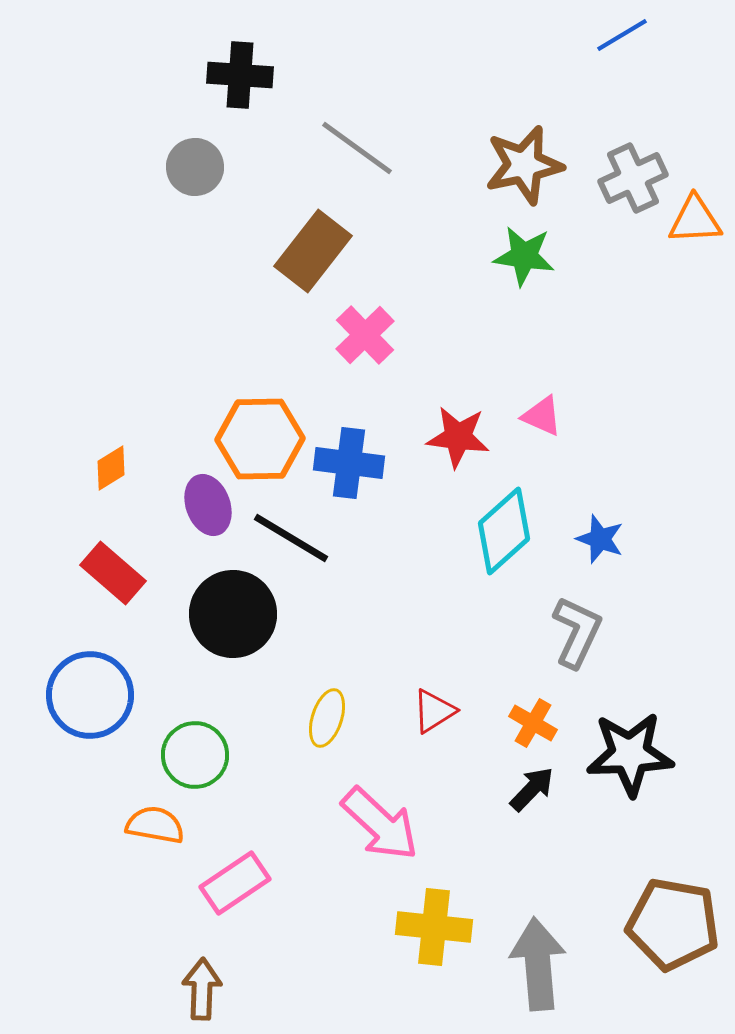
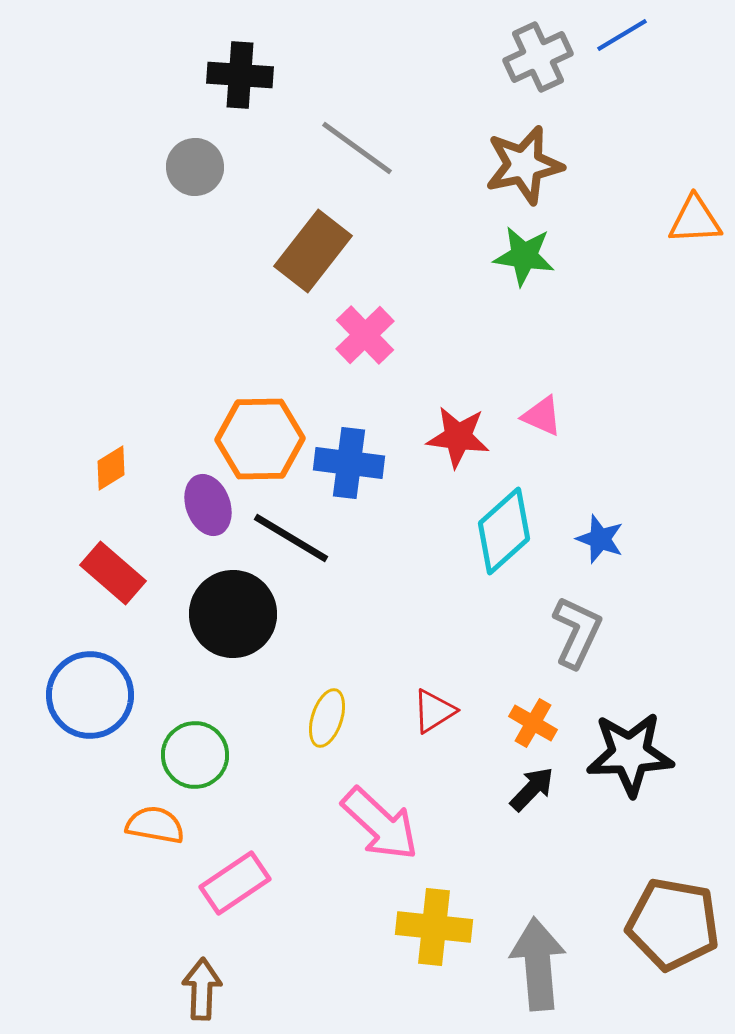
gray cross: moved 95 px left, 121 px up
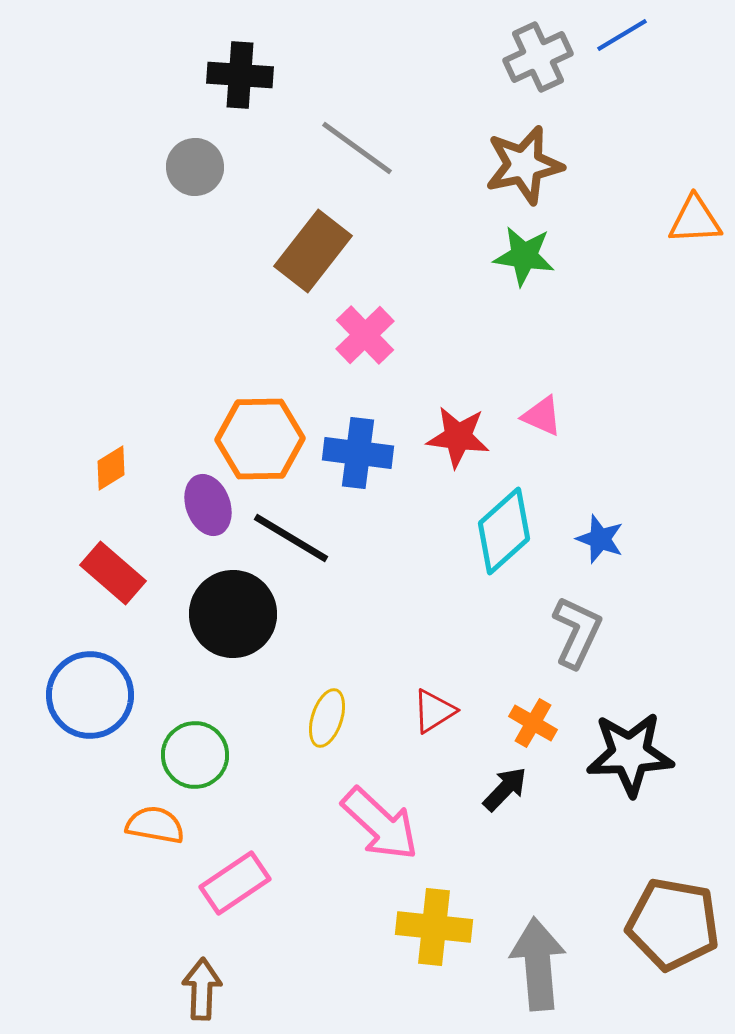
blue cross: moved 9 px right, 10 px up
black arrow: moved 27 px left
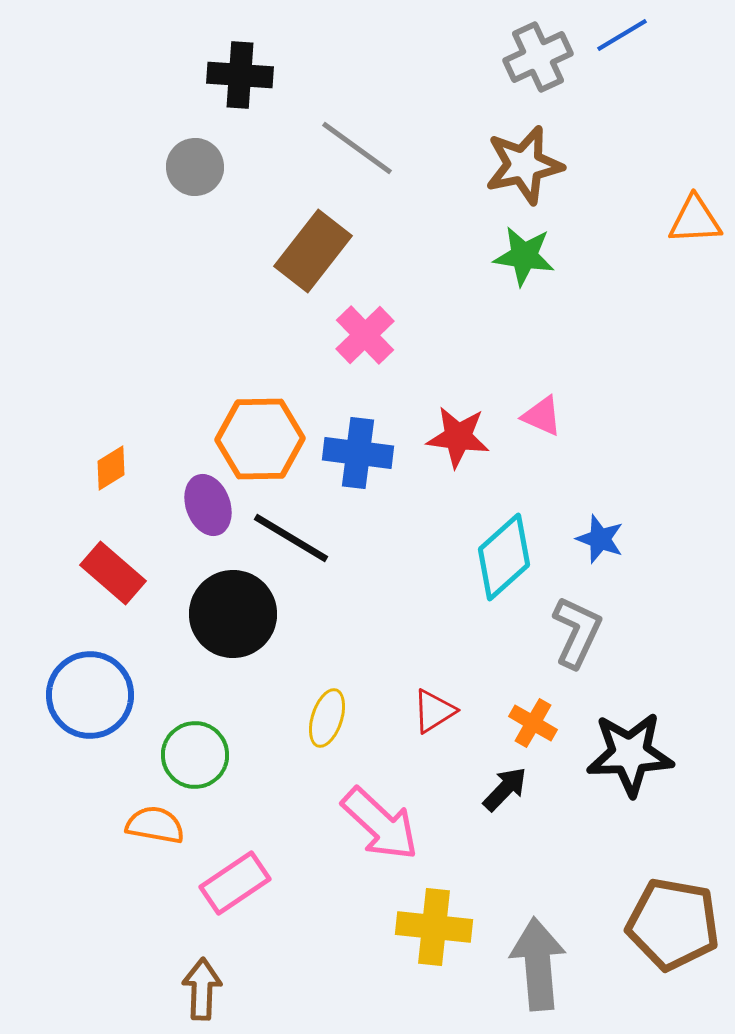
cyan diamond: moved 26 px down
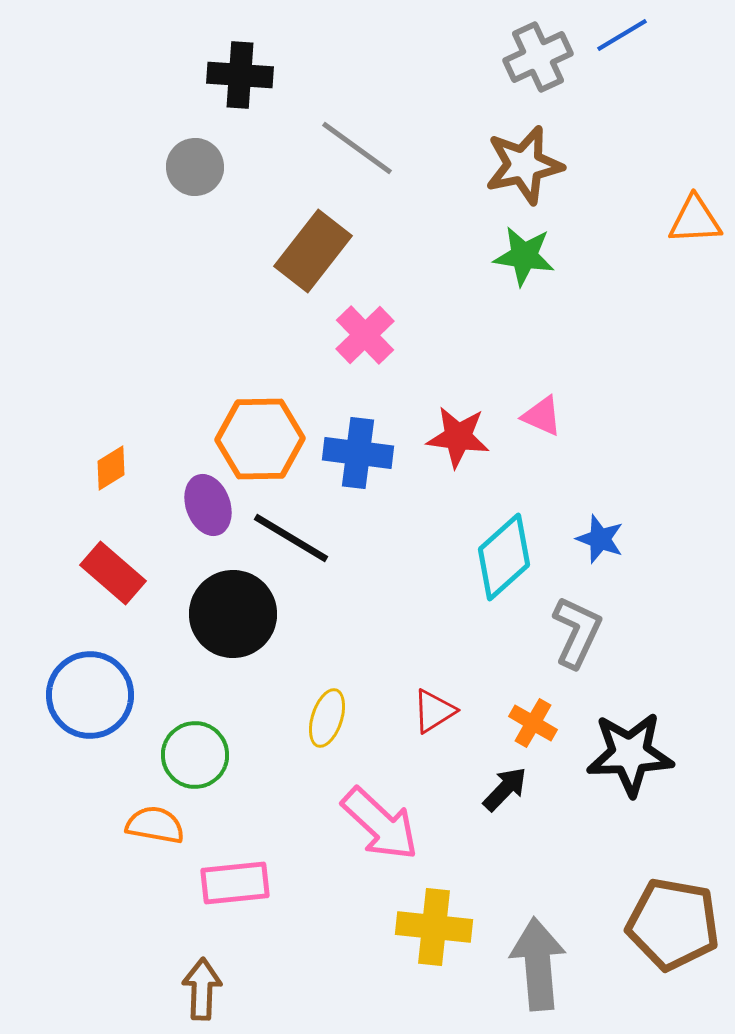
pink rectangle: rotated 28 degrees clockwise
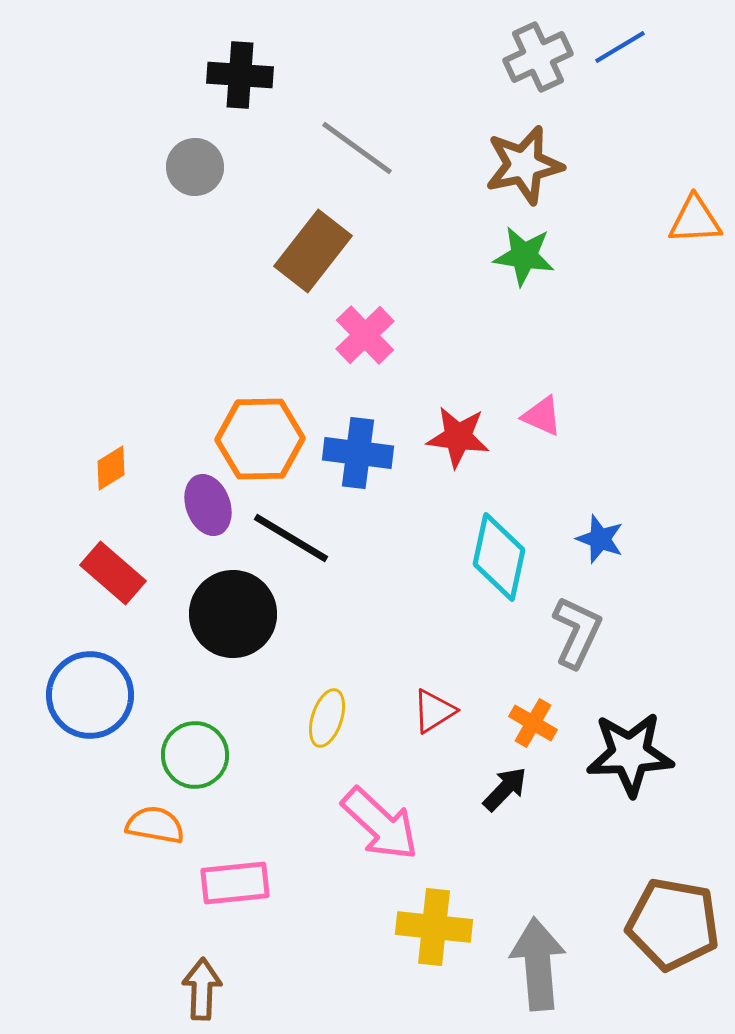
blue line: moved 2 px left, 12 px down
cyan diamond: moved 5 px left; rotated 36 degrees counterclockwise
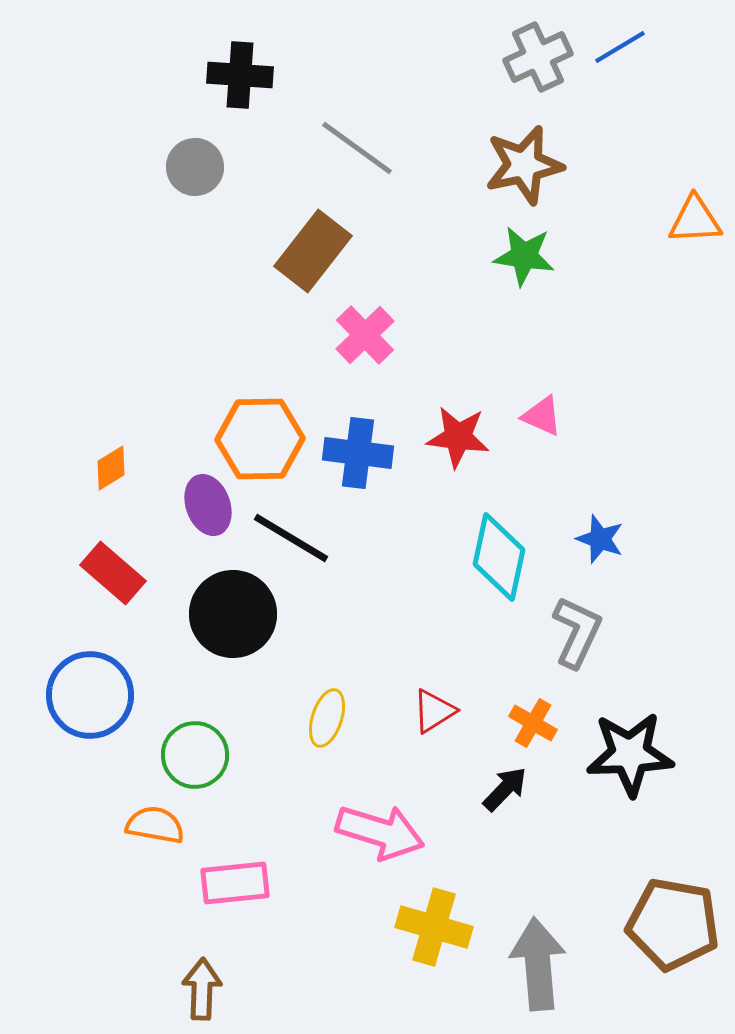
pink arrow: moved 8 px down; rotated 26 degrees counterclockwise
yellow cross: rotated 10 degrees clockwise
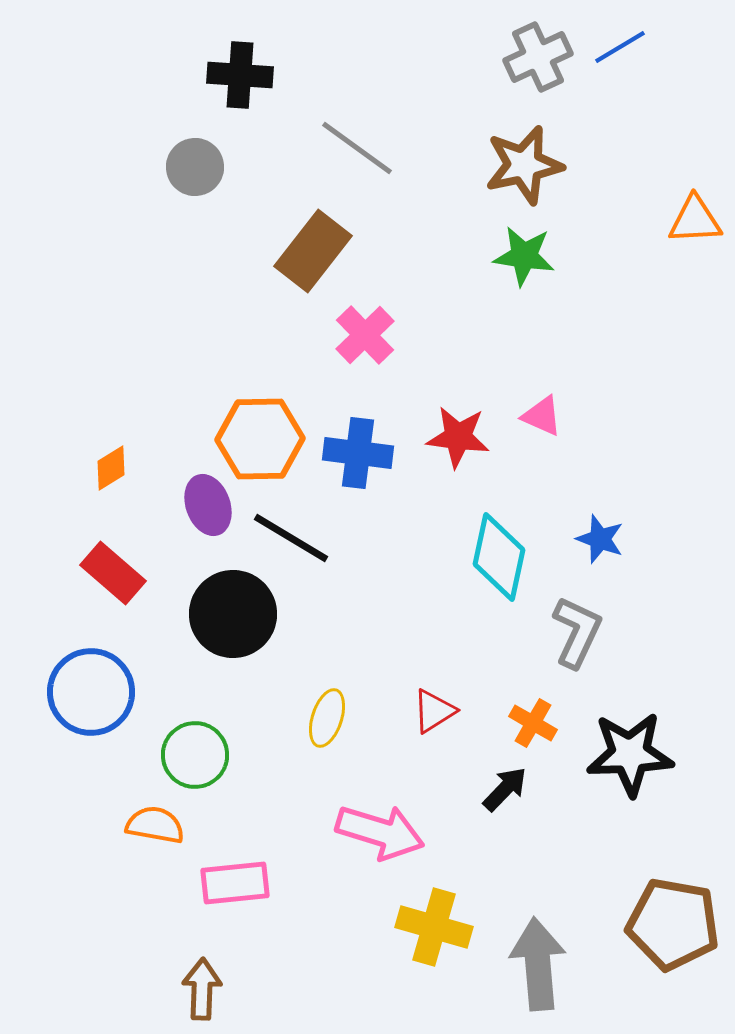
blue circle: moved 1 px right, 3 px up
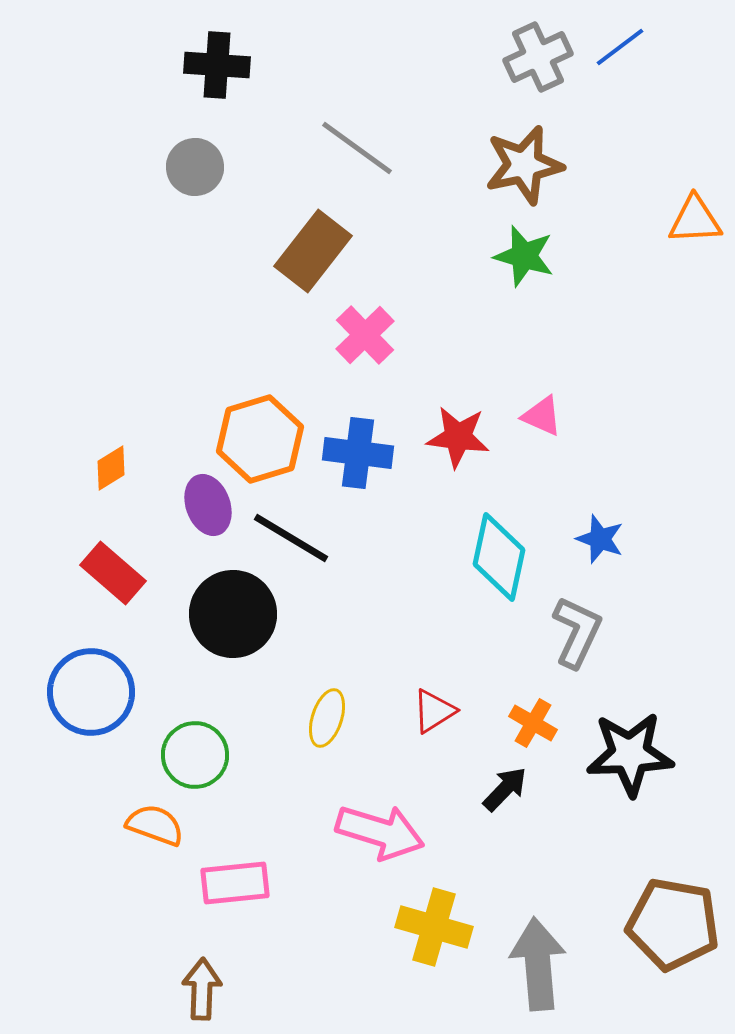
blue line: rotated 6 degrees counterclockwise
black cross: moved 23 px left, 10 px up
green star: rotated 8 degrees clockwise
orange hexagon: rotated 16 degrees counterclockwise
orange semicircle: rotated 10 degrees clockwise
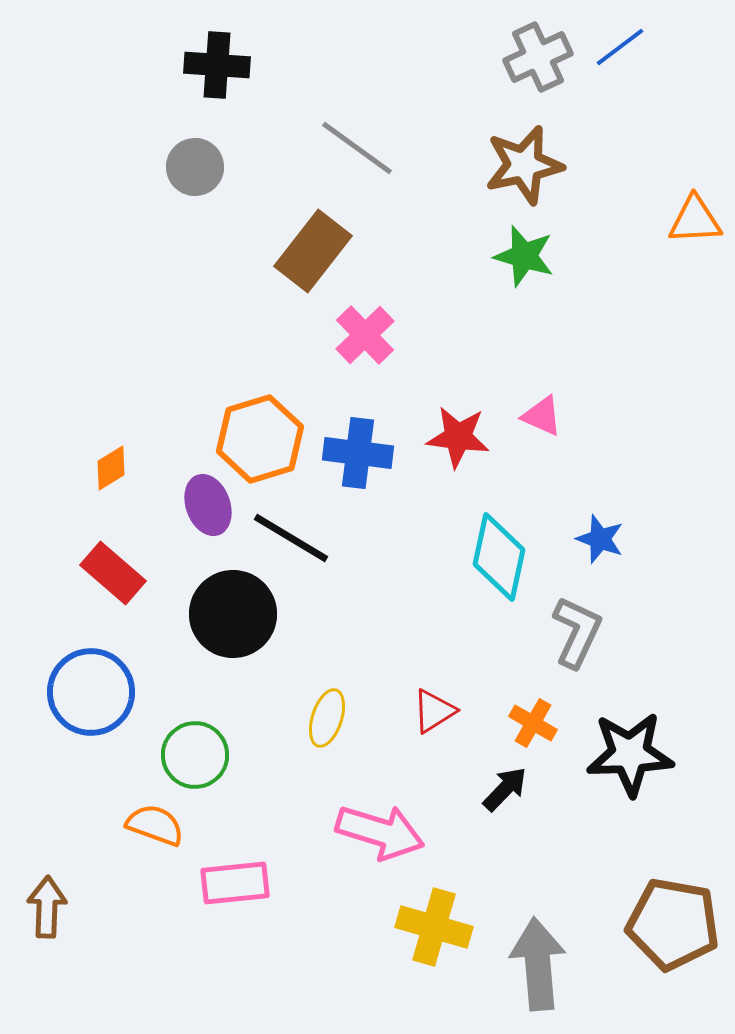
brown arrow: moved 155 px left, 82 px up
